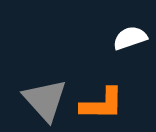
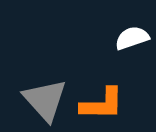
white semicircle: moved 2 px right
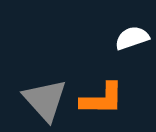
orange L-shape: moved 5 px up
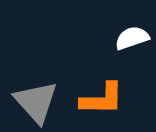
gray triangle: moved 9 px left, 2 px down
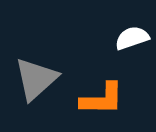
gray triangle: moved 23 px up; rotated 30 degrees clockwise
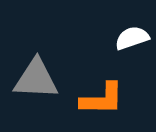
gray triangle: rotated 45 degrees clockwise
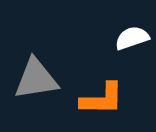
gray triangle: rotated 12 degrees counterclockwise
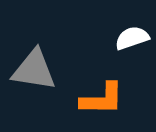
gray triangle: moved 2 px left, 9 px up; rotated 18 degrees clockwise
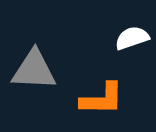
gray triangle: rotated 6 degrees counterclockwise
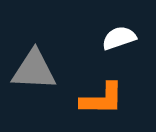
white semicircle: moved 13 px left
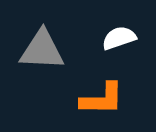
gray triangle: moved 8 px right, 20 px up
